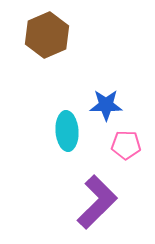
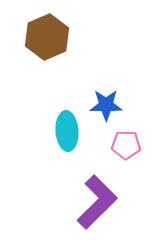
brown hexagon: moved 2 px down
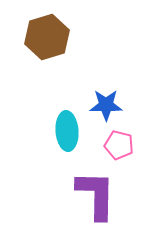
brown hexagon: rotated 6 degrees clockwise
pink pentagon: moved 7 px left; rotated 12 degrees clockwise
purple L-shape: moved 1 px left, 7 px up; rotated 44 degrees counterclockwise
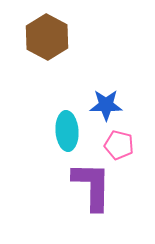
brown hexagon: rotated 15 degrees counterclockwise
purple L-shape: moved 4 px left, 9 px up
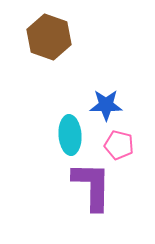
brown hexagon: moved 2 px right; rotated 9 degrees counterclockwise
cyan ellipse: moved 3 px right, 4 px down
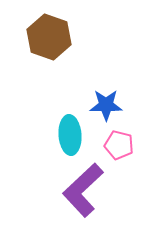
purple L-shape: moved 9 px left, 4 px down; rotated 134 degrees counterclockwise
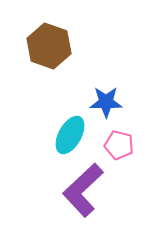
brown hexagon: moved 9 px down
blue star: moved 3 px up
cyan ellipse: rotated 33 degrees clockwise
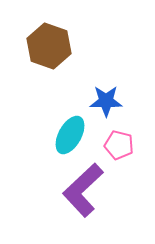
blue star: moved 1 px up
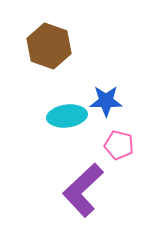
cyan ellipse: moved 3 px left, 19 px up; rotated 54 degrees clockwise
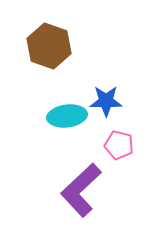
purple L-shape: moved 2 px left
